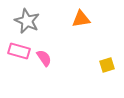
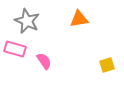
orange triangle: moved 2 px left
pink rectangle: moved 4 px left, 2 px up
pink semicircle: moved 3 px down
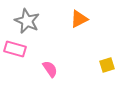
orange triangle: rotated 18 degrees counterclockwise
pink semicircle: moved 6 px right, 8 px down
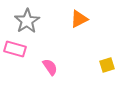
gray star: rotated 15 degrees clockwise
pink semicircle: moved 2 px up
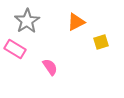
orange triangle: moved 3 px left, 3 px down
pink rectangle: rotated 15 degrees clockwise
yellow square: moved 6 px left, 23 px up
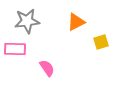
gray star: rotated 25 degrees clockwise
pink rectangle: rotated 30 degrees counterclockwise
pink semicircle: moved 3 px left, 1 px down
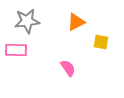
yellow square: rotated 28 degrees clockwise
pink rectangle: moved 1 px right, 1 px down
pink semicircle: moved 21 px right
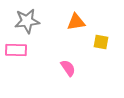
orange triangle: rotated 18 degrees clockwise
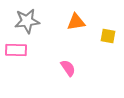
yellow square: moved 7 px right, 6 px up
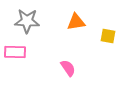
gray star: rotated 10 degrees clockwise
pink rectangle: moved 1 px left, 2 px down
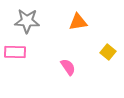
orange triangle: moved 2 px right
yellow square: moved 16 px down; rotated 28 degrees clockwise
pink semicircle: moved 1 px up
